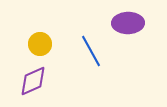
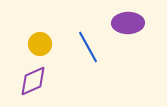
blue line: moved 3 px left, 4 px up
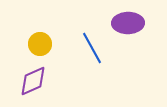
blue line: moved 4 px right, 1 px down
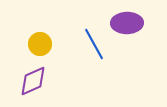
purple ellipse: moved 1 px left
blue line: moved 2 px right, 4 px up
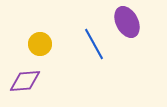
purple ellipse: moved 1 px up; rotated 64 degrees clockwise
purple diamond: moved 8 px left; rotated 20 degrees clockwise
